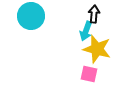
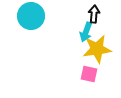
cyan arrow: moved 1 px down
yellow star: rotated 24 degrees counterclockwise
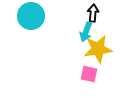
black arrow: moved 1 px left, 1 px up
yellow star: moved 1 px right
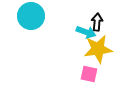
black arrow: moved 4 px right, 9 px down
cyan arrow: rotated 90 degrees counterclockwise
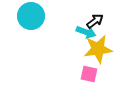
black arrow: moved 2 px left, 1 px up; rotated 48 degrees clockwise
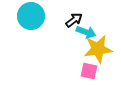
black arrow: moved 21 px left, 1 px up
pink square: moved 3 px up
